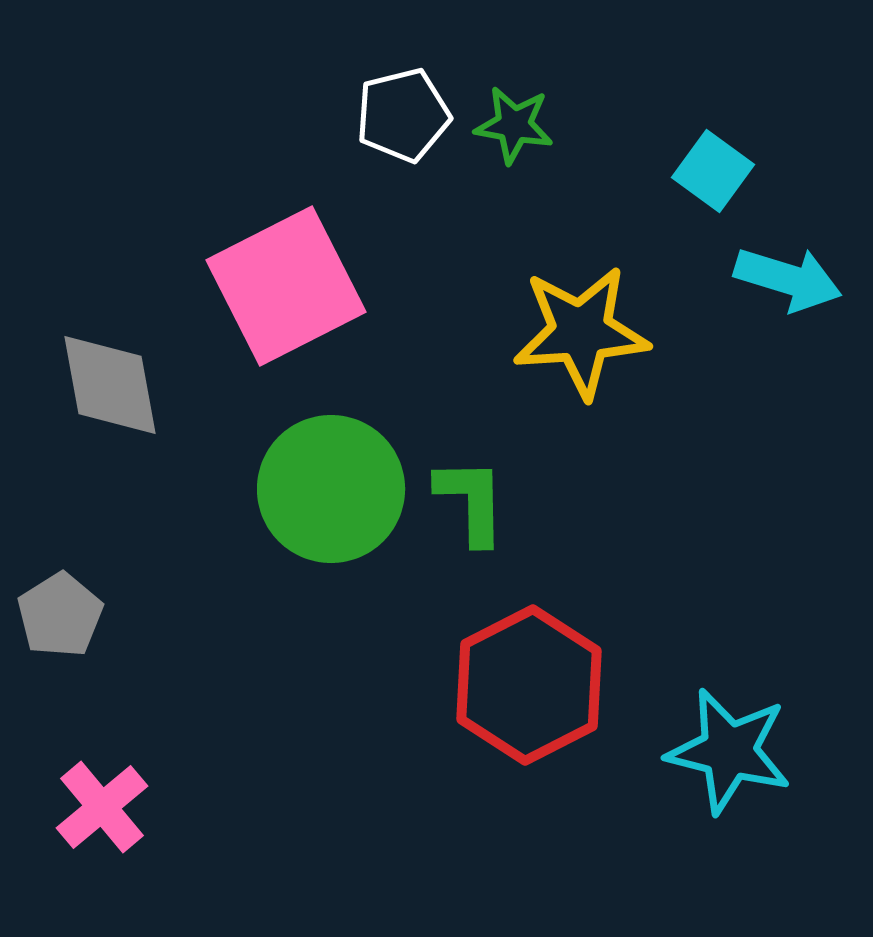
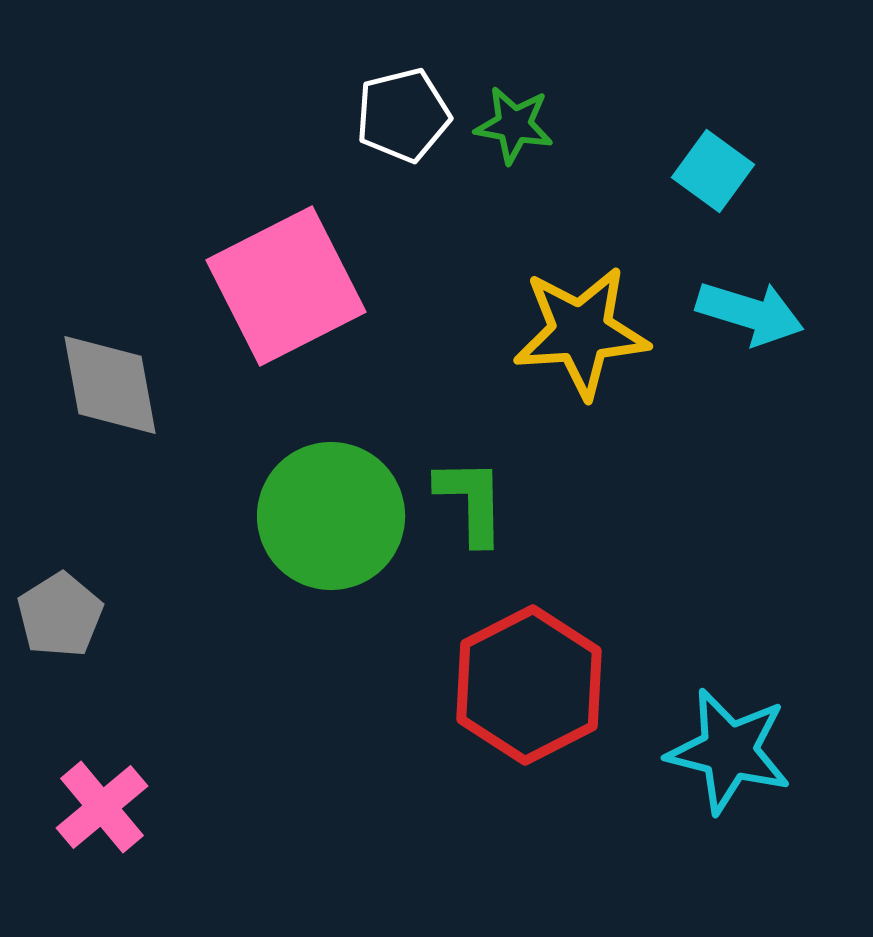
cyan arrow: moved 38 px left, 34 px down
green circle: moved 27 px down
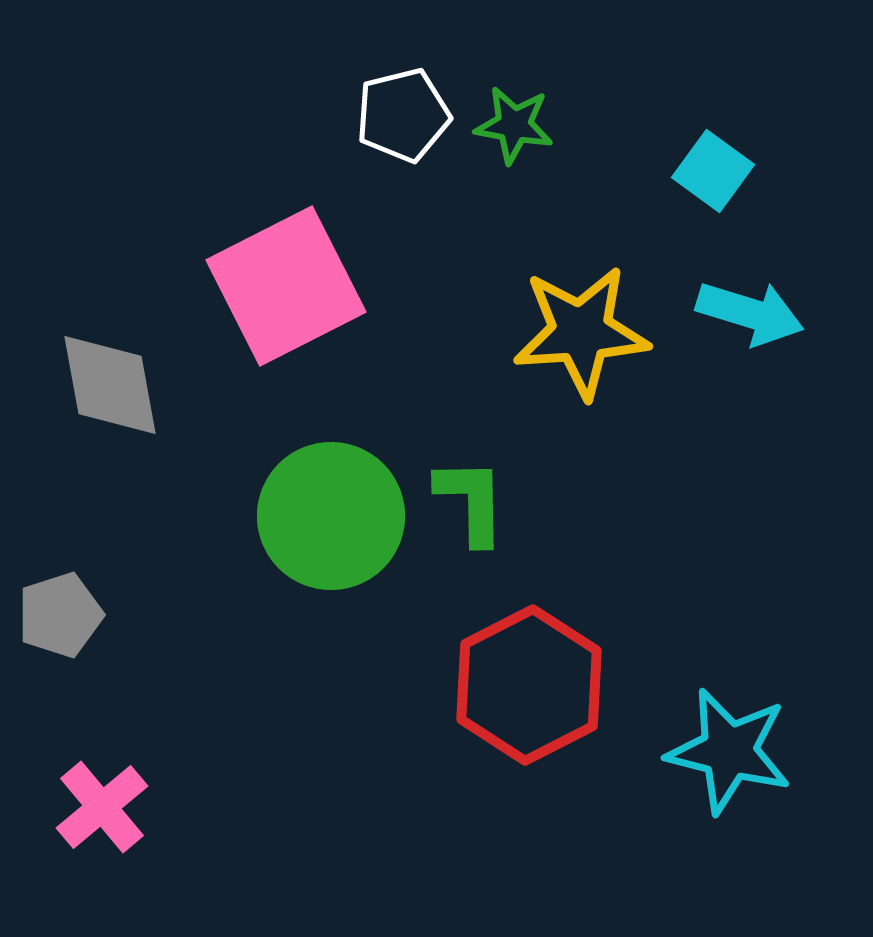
gray pentagon: rotated 14 degrees clockwise
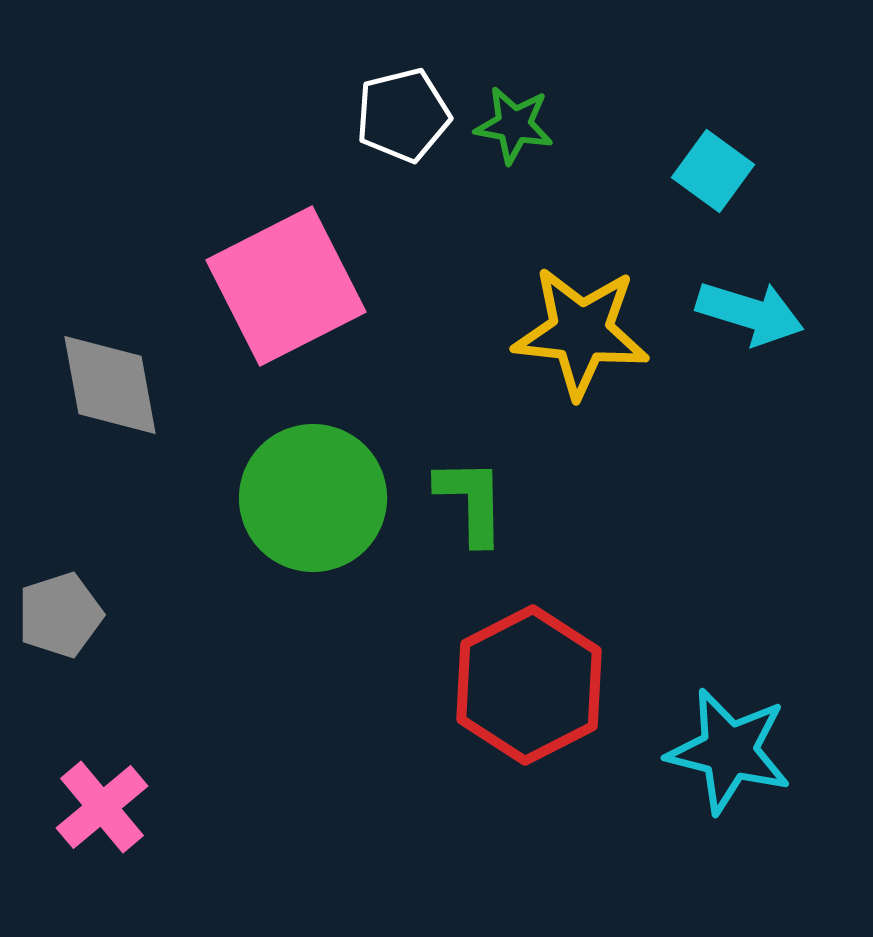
yellow star: rotated 10 degrees clockwise
green circle: moved 18 px left, 18 px up
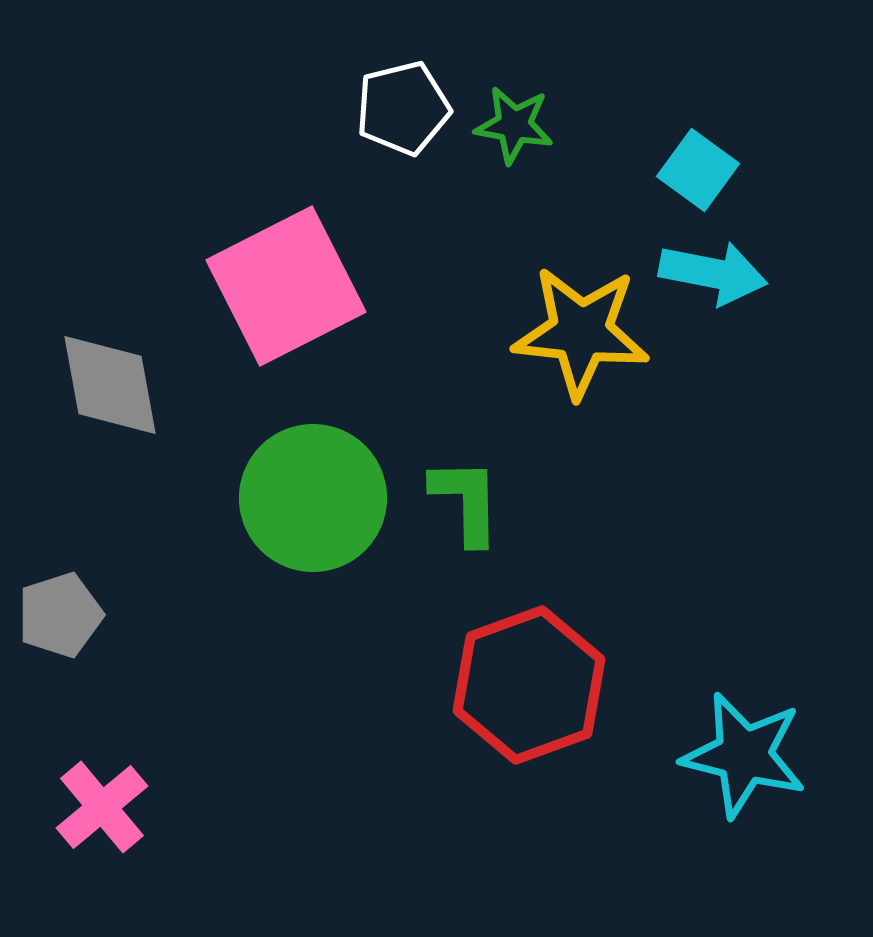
white pentagon: moved 7 px up
cyan square: moved 15 px left, 1 px up
cyan arrow: moved 37 px left, 40 px up; rotated 6 degrees counterclockwise
green L-shape: moved 5 px left
red hexagon: rotated 7 degrees clockwise
cyan star: moved 15 px right, 4 px down
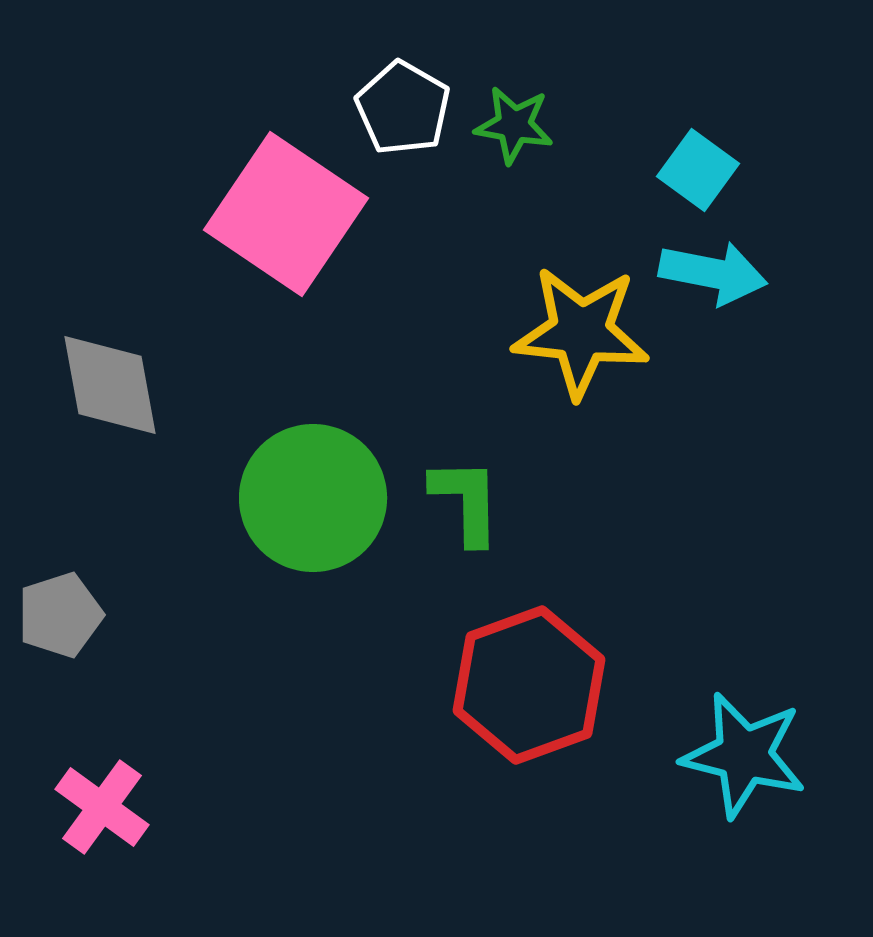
white pentagon: rotated 28 degrees counterclockwise
pink square: moved 72 px up; rotated 29 degrees counterclockwise
pink cross: rotated 14 degrees counterclockwise
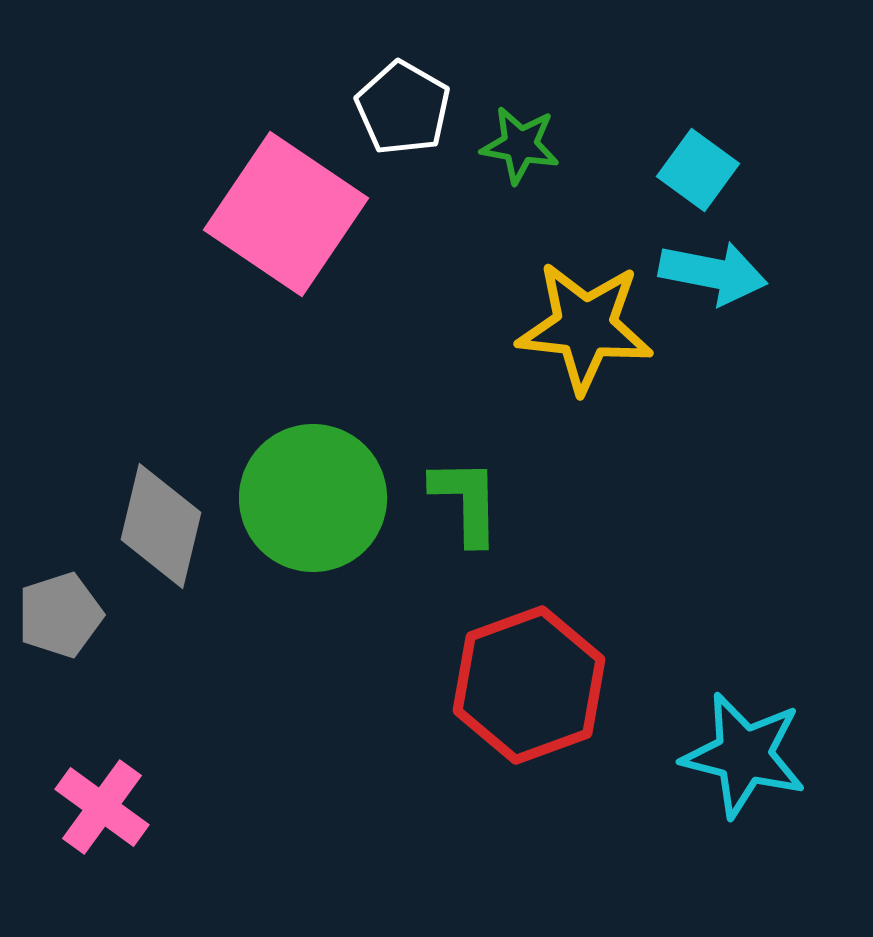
green star: moved 6 px right, 20 px down
yellow star: moved 4 px right, 5 px up
gray diamond: moved 51 px right, 141 px down; rotated 24 degrees clockwise
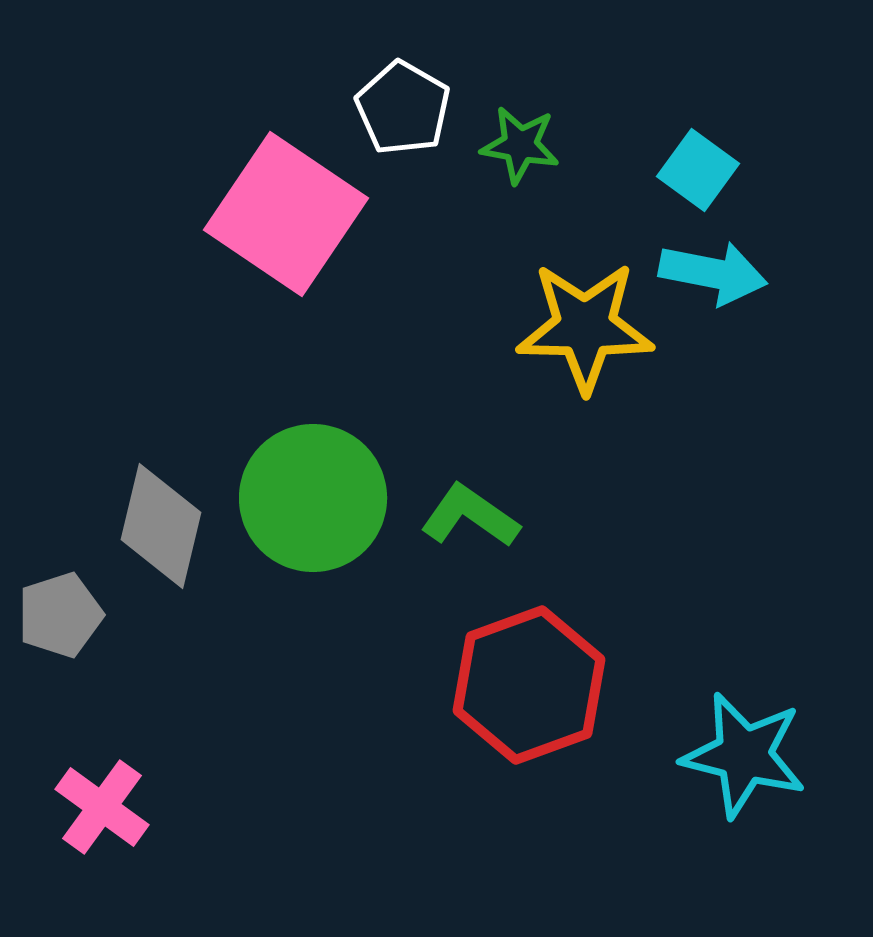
yellow star: rotated 5 degrees counterclockwise
green L-shape: moved 4 px right, 15 px down; rotated 54 degrees counterclockwise
